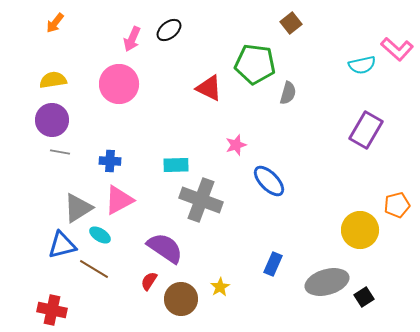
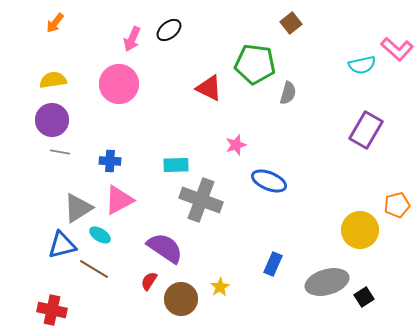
blue ellipse: rotated 24 degrees counterclockwise
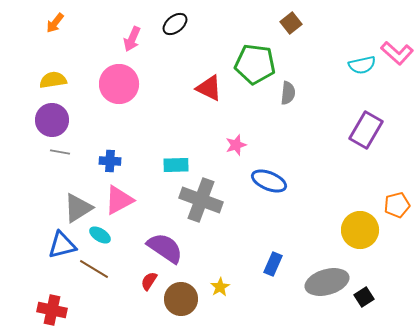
black ellipse: moved 6 px right, 6 px up
pink L-shape: moved 4 px down
gray semicircle: rotated 10 degrees counterclockwise
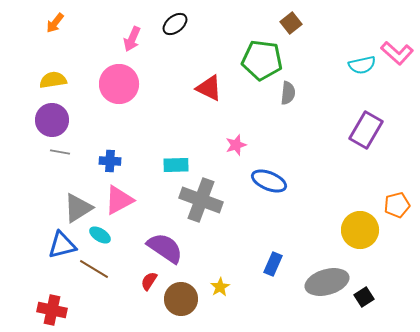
green pentagon: moved 7 px right, 4 px up
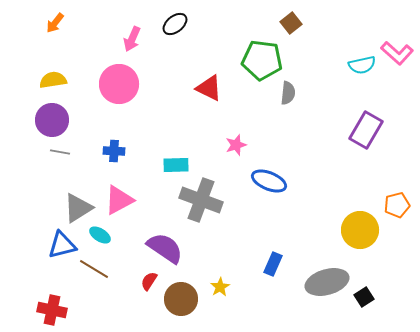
blue cross: moved 4 px right, 10 px up
